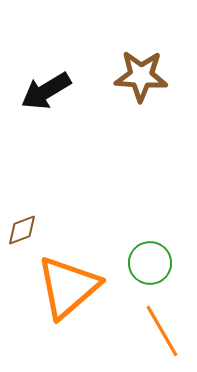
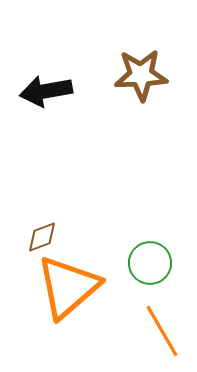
brown star: moved 1 px up; rotated 6 degrees counterclockwise
black arrow: rotated 21 degrees clockwise
brown diamond: moved 20 px right, 7 px down
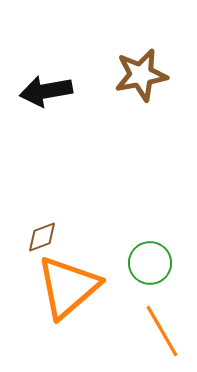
brown star: rotated 8 degrees counterclockwise
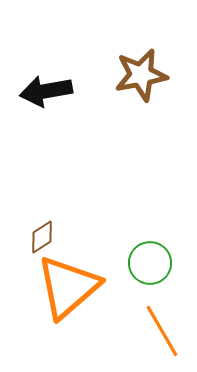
brown diamond: rotated 12 degrees counterclockwise
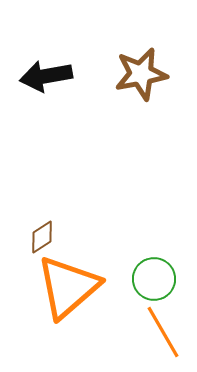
brown star: moved 1 px up
black arrow: moved 15 px up
green circle: moved 4 px right, 16 px down
orange line: moved 1 px right, 1 px down
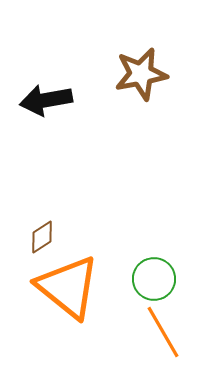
black arrow: moved 24 px down
orange triangle: rotated 40 degrees counterclockwise
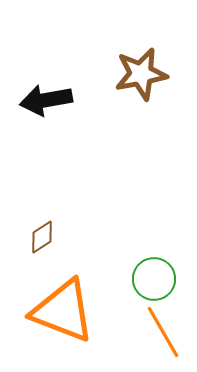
orange triangle: moved 5 px left, 24 px down; rotated 18 degrees counterclockwise
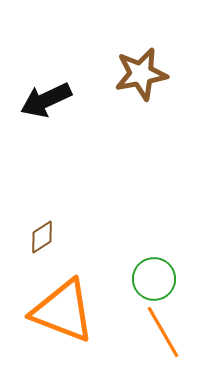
black arrow: rotated 15 degrees counterclockwise
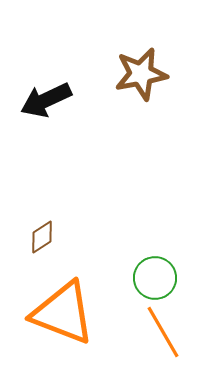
green circle: moved 1 px right, 1 px up
orange triangle: moved 2 px down
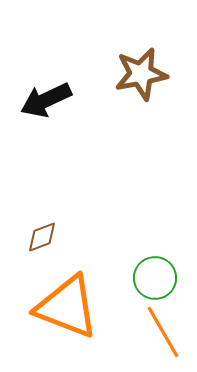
brown diamond: rotated 12 degrees clockwise
orange triangle: moved 4 px right, 6 px up
